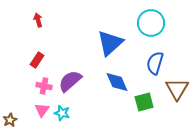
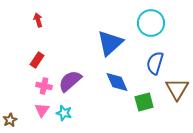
cyan star: moved 2 px right
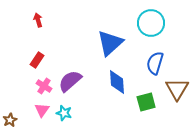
blue diamond: rotated 20 degrees clockwise
pink cross: rotated 21 degrees clockwise
green square: moved 2 px right
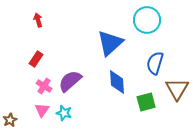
cyan circle: moved 4 px left, 3 px up
red rectangle: moved 1 px left, 1 px up
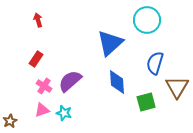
brown triangle: moved 2 px up
pink triangle: rotated 35 degrees clockwise
brown star: moved 1 px down
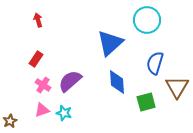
pink cross: moved 1 px left, 1 px up
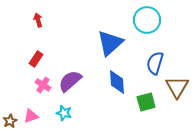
pink triangle: moved 11 px left, 6 px down
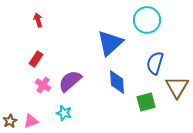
pink triangle: moved 5 px down
